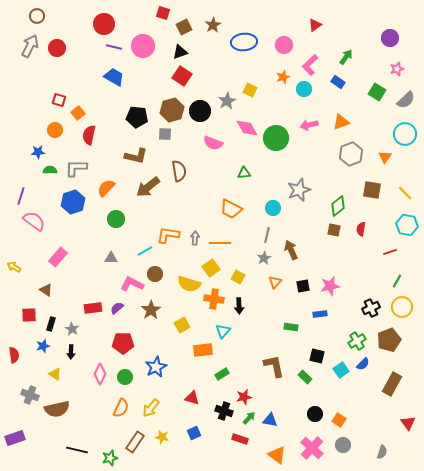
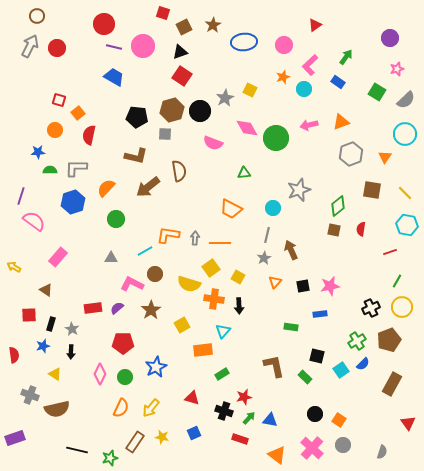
gray star at (227, 101): moved 2 px left, 3 px up
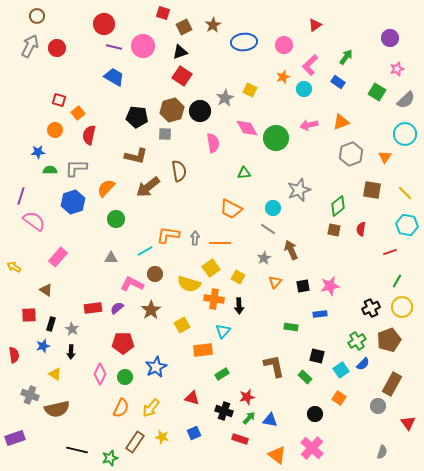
pink semicircle at (213, 143): rotated 120 degrees counterclockwise
gray line at (267, 235): moved 1 px right, 6 px up; rotated 70 degrees counterclockwise
red star at (244, 397): moved 3 px right
orange square at (339, 420): moved 22 px up
gray circle at (343, 445): moved 35 px right, 39 px up
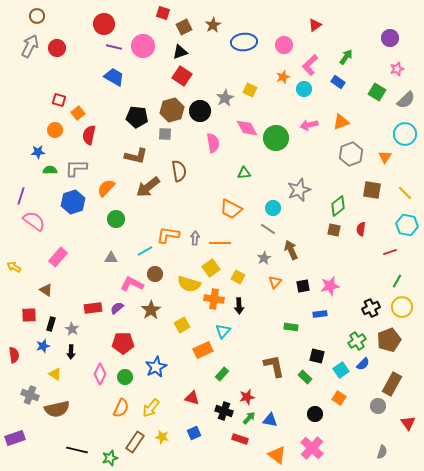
orange rectangle at (203, 350): rotated 18 degrees counterclockwise
green rectangle at (222, 374): rotated 16 degrees counterclockwise
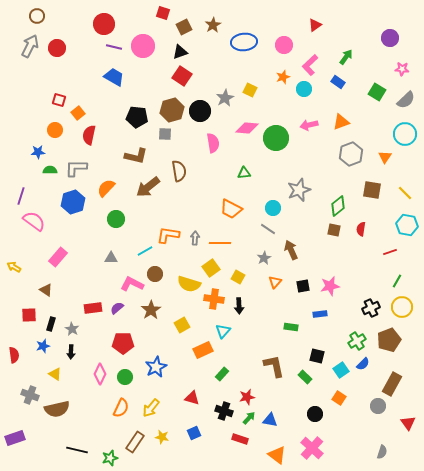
pink star at (397, 69): moved 5 px right; rotated 24 degrees clockwise
pink diamond at (247, 128): rotated 55 degrees counterclockwise
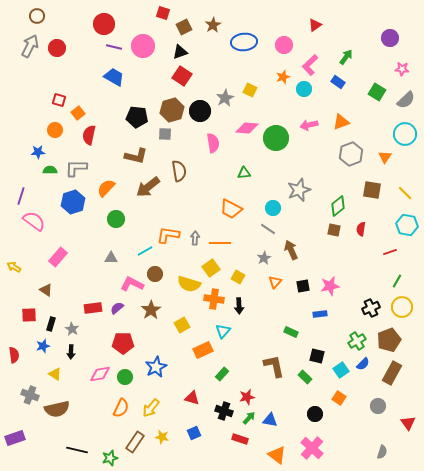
green rectangle at (291, 327): moved 5 px down; rotated 16 degrees clockwise
pink diamond at (100, 374): rotated 55 degrees clockwise
brown rectangle at (392, 384): moved 11 px up
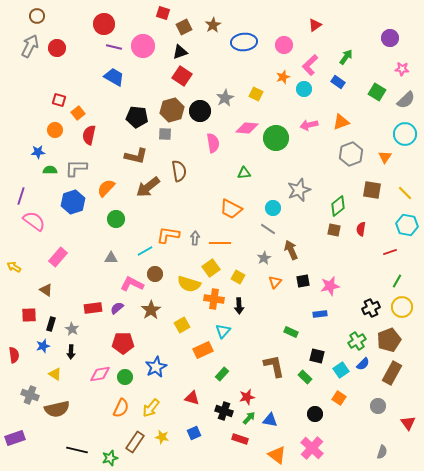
yellow square at (250, 90): moved 6 px right, 4 px down
black square at (303, 286): moved 5 px up
